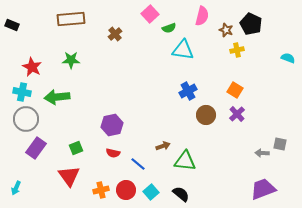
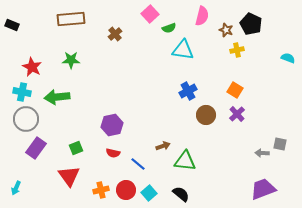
cyan square: moved 2 px left, 1 px down
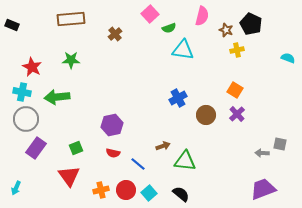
blue cross: moved 10 px left, 7 px down
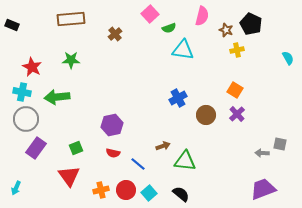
cyan semicircle: rotated 40 degrees clockwise
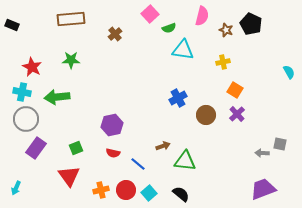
yellow cross: moved 14 px left, 12 px down
cyan semicircle: moved 1 px right, 14 px down
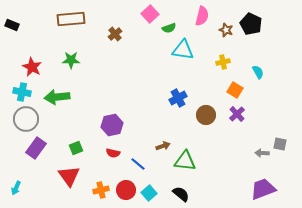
cyan semicircle: moved 31 px left
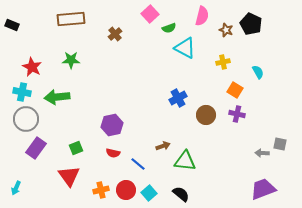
cyan triangle: moved 2 px right, 2 px up; rotated 20 degrees clockwise
purple cross: rotated 35 degrees counterclockwise
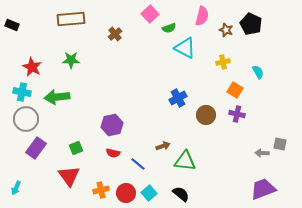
red circle: moved 3 px down
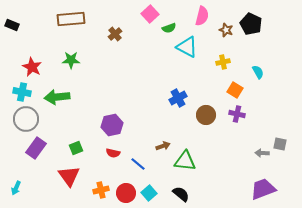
cyan triangle: moved 2 px right, 1 px up
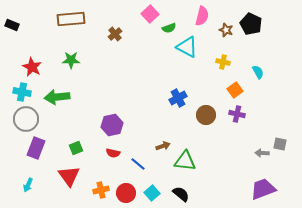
yellow cross: rotated 24 degrees clockwise
orange square: rotated 21 degrees clockwise
purple rectangle: rotated 15 degrees counterclockwise
cyan arrow: moved 12 px right, 3 px up
cyan square: moved 3 px right
